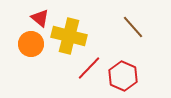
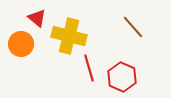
red triangle: moved 3 px left
orange circle: moved 10 px left
red line: rotated 60 degrees counterclockwise
red hexagon: moved 1 px left, 1 px down
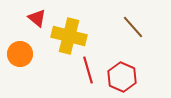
orange circle: moved 1 px left, 10 px down
red line: moved 1 px left, 2 px down
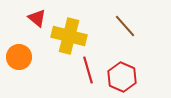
brown line: moved 8 px left, 1 px up
orange circle: moved 1 px left, 3 px down
